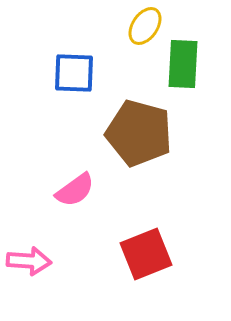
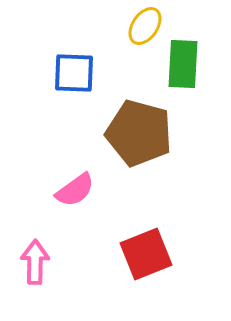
pink arrow: moved 6 px right, 1 px down; rotated 93 degrees counterclockwise
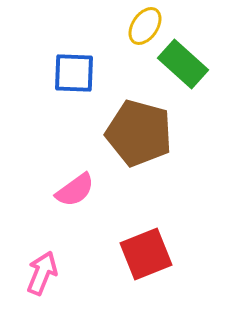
green rectangle: rotated 51 degrees counterclockwise
pink arrow: moved 7 px right, 11 px down; rotated 21 degrees clockwise
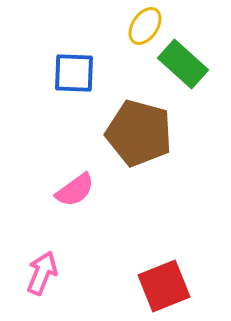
red square: moved 18 px right, 32 px down
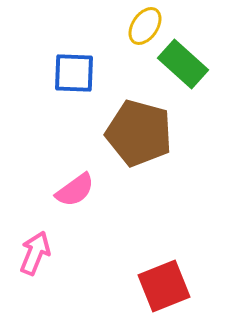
pink arrow: moved 7 px left, 20 px up
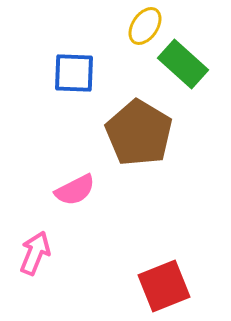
brown pentagon: rotated 16 degrees clockwise
pink semicircle: rotated 9 degrees clockwise
